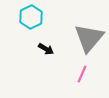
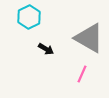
cyan hexagon: moved 2 px left
gray triangle: rotated 40 degrees counterclockwise
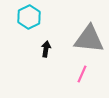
gray triangle: moved 1 px down; rotated 24 degrees counterclockwise
black arrow: rotated 112 degrees counterclockwise
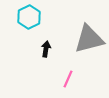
gray triangle: rotated 20 degrees counterclockwise
pink line: moved 14 px left, 5 px down
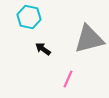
cyan hexagon: rotated 20 degrees counterclockwise
black arrow: moved 3 px left; rotated 63 degrees counterclockwise
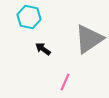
gray triangle: rotated 20 degrees counterclockwise
pink line: moved 3 px left, 3 px down
